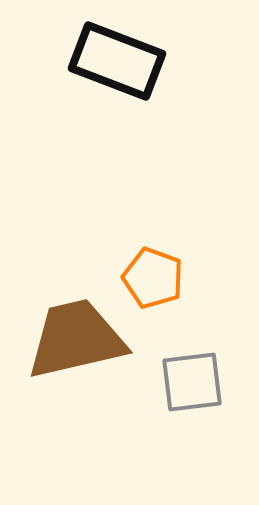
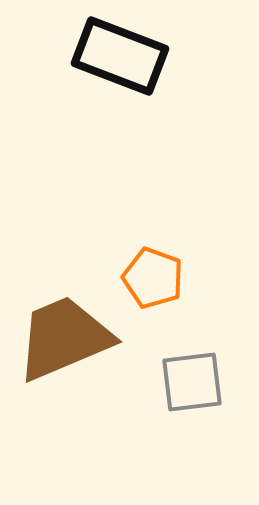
black rectangle: moved 3 px right, 5 px up
brown trapezoid: moved 12 px left, 1 px up; rotated 10 degrees counterclockwise
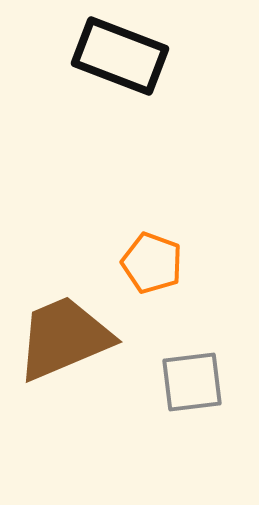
orange pentagon: moved 1 px left, 15 px up
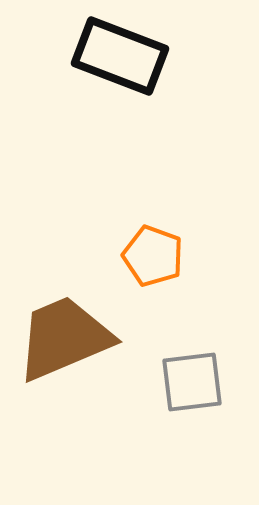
orange pentagon: moved 1 px right, 7 px up
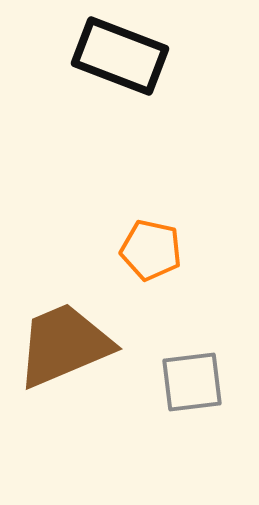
orange pentagon: moved 2 px left, 6 px up; rotated 8 degrees counterclockwise
brown trapezoid: moved 7 px down
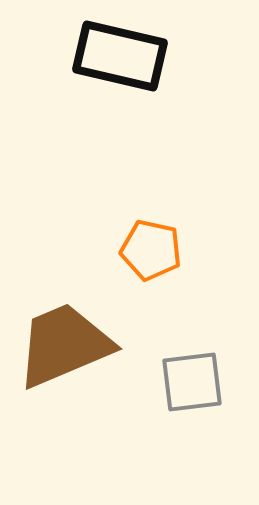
black rectangle: rotated 8 degrees counterclockwise
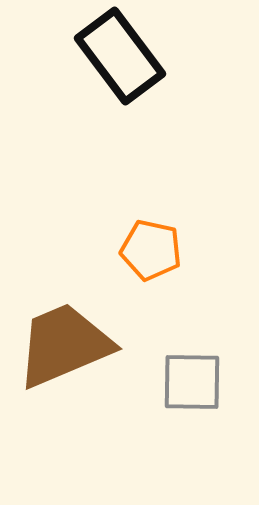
black rectangle: rotated 40 degrees clockwise
gray square: rotated 8 degrees clockwise
